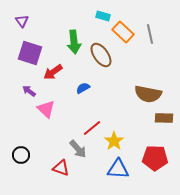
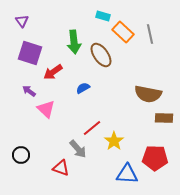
blue triangle: moved 9 px right, 5 px down
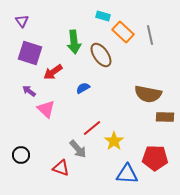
gray line: moved 1 px down
brown rectangle: moved 1 px right, 1 px up
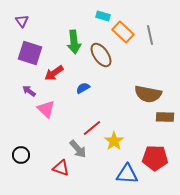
red arrow: moved 1 px right, 1 px down
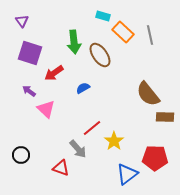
brown ellipse: moved 1 px left
brown semicircle: rotated 40 degrees clockwise
blue triangle: rotated 40 degrees counterclockwise
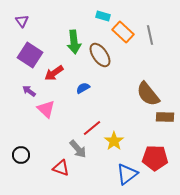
purple square: moved 2 px down; rotated 15 degrees clockwise
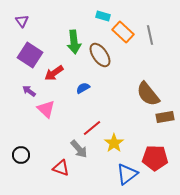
brown rectangle: rotated 12 degrees counterclockwise
yellow star: moved 2 px down
gray arrow: moved 1 px right
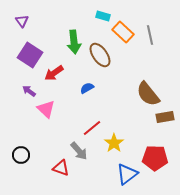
blue semicircle: moved 4 px right
gray arrow: moved 2 px down
